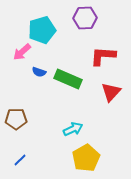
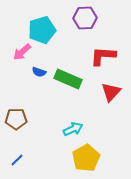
blue line: moved 3 px left
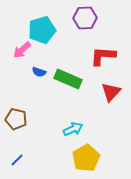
pink arrow: moved 2 px up
brown pentagon: rotated 15 degrees clockwise
